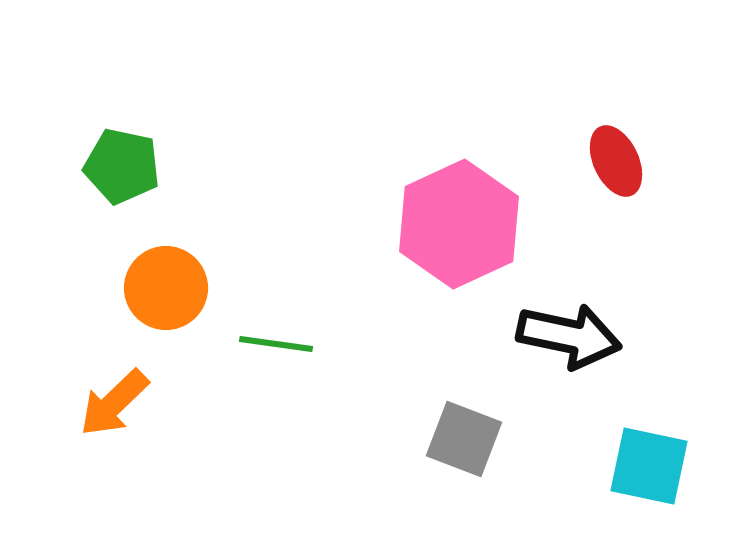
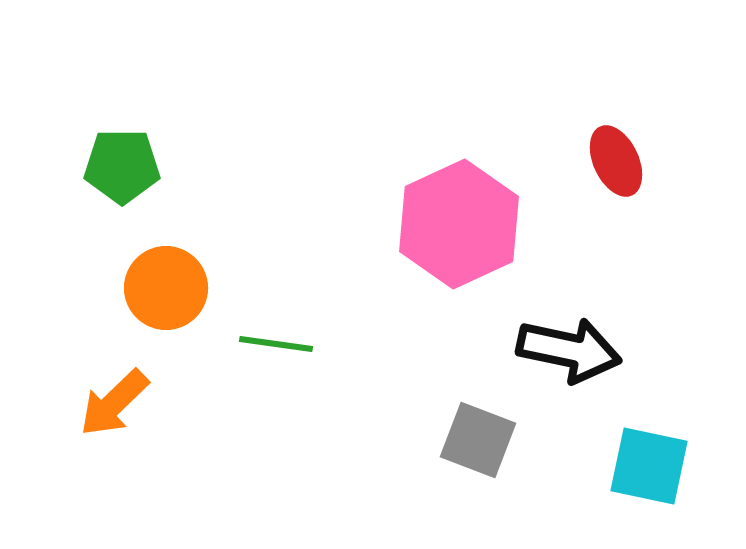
green pentagon: rotated 12 degrees counterclockwise
black arrow: moved 14 px down
gray square: moved 14 px right, 1 px down
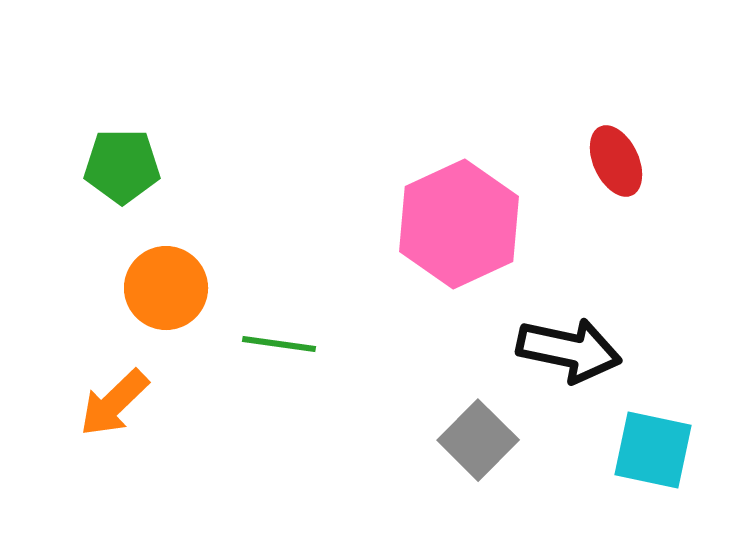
green line: moved 3 px right
gray square: rotated 24 degrees clockwise
cyan square: moved 4 px right, 16 px up
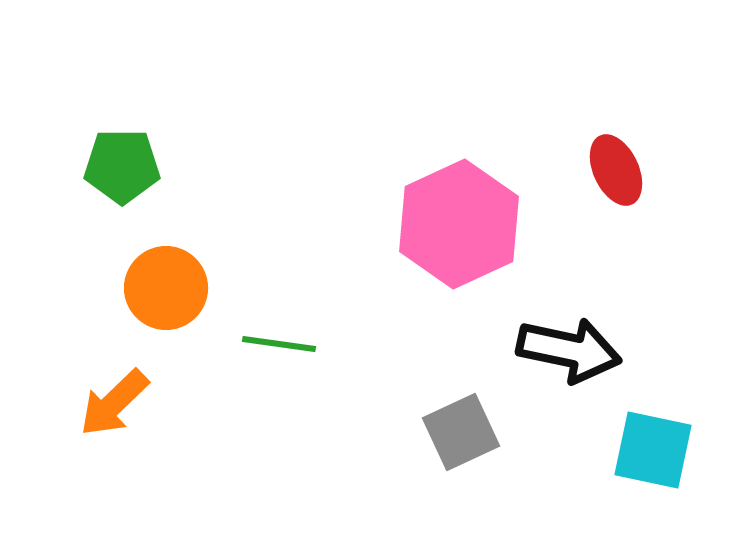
red ellipse: moved 9 px down
gray square: moved 17 px left, 8 px up; rotated 20 degrees clockwise
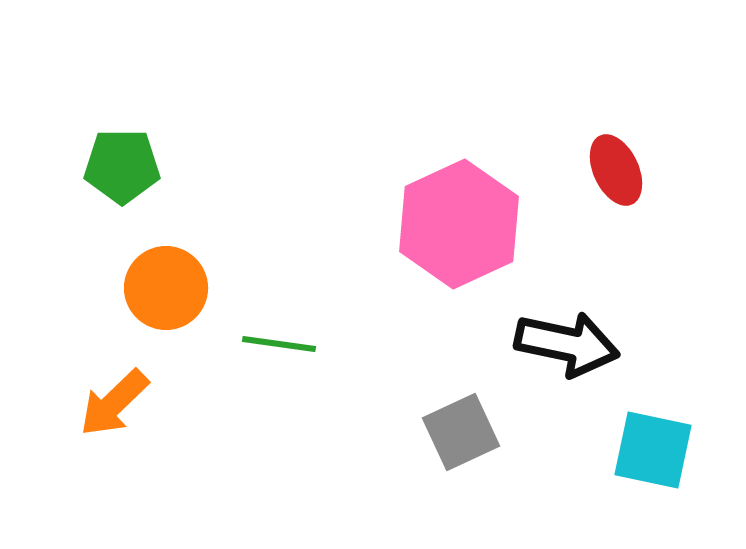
black arrow: moved 2 px left, 6 px up
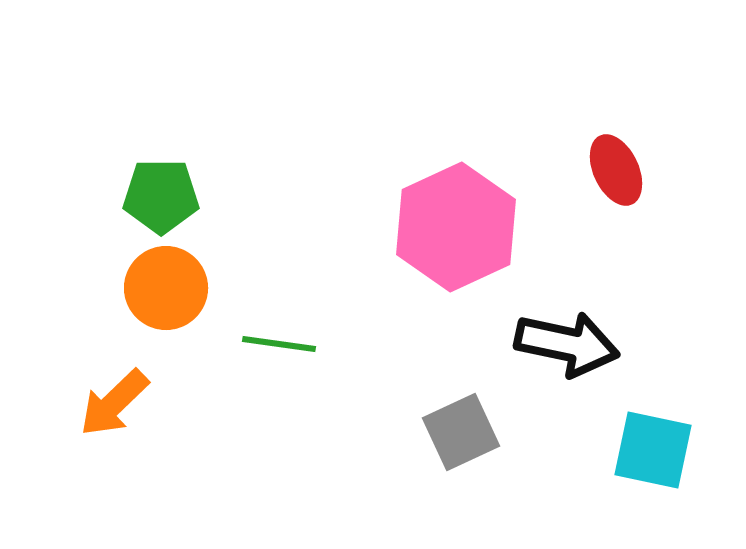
green pentagon: moved 39 px right, 30 px down
pink hexagon: moved 3 px left, 3 px down
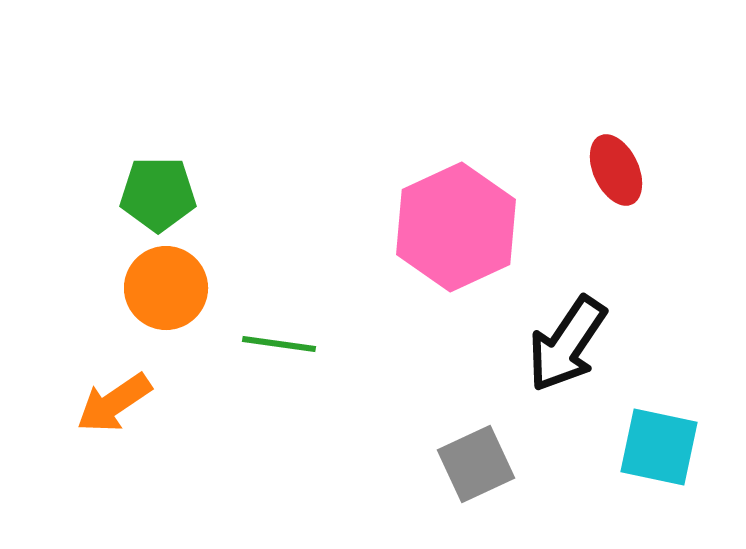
green pentagon: moved 3 px left, 2 px up
black arrow: rotated 112 degrees clockwise
orange arrow: rotated 10 degrees clockwise
gray square: moved 15 px right, 32 px down
cyan square: moved 6 px right, 3 px up
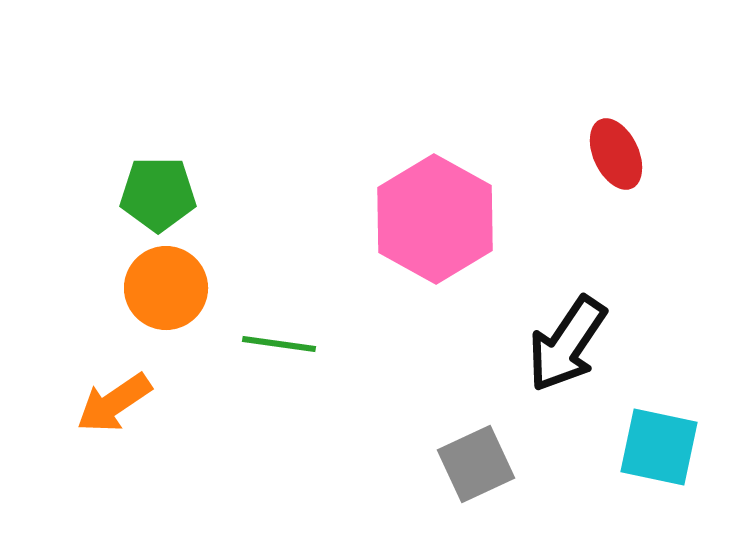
red ellipse: moved 16 px up
pink hexagon: moved 21 px left, 8 px up; rotated 6 degrees counterclockwise
